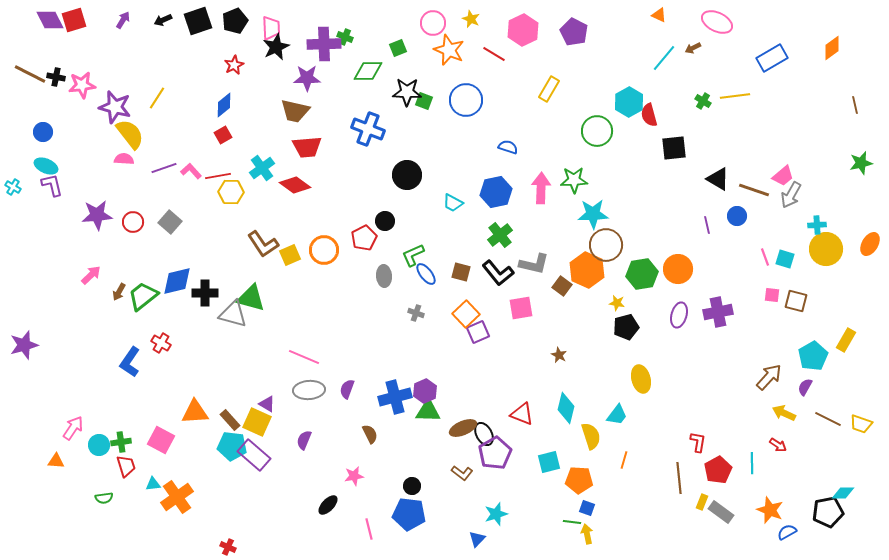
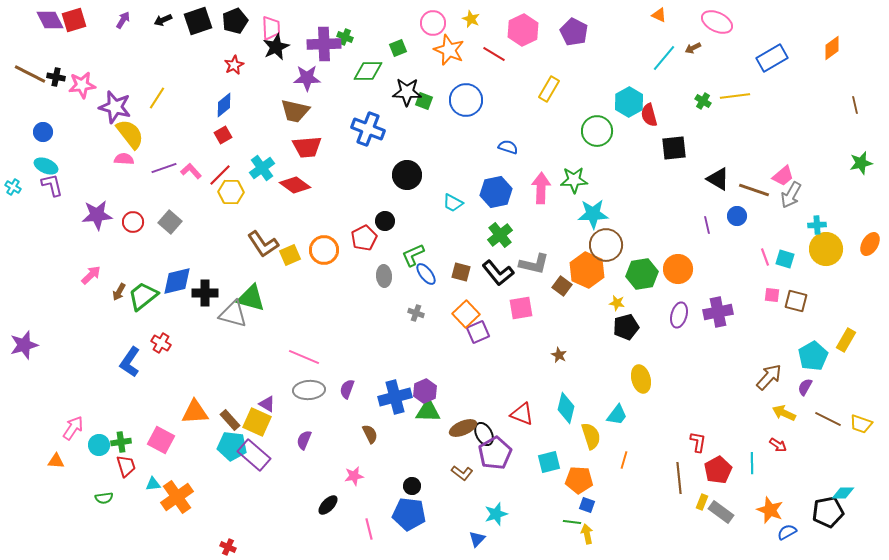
red line at (218, 176): moved 2 px right, 1 px up; rotated 35 degrees counterclockwise
blue square at (587, 508): moved 3 px up
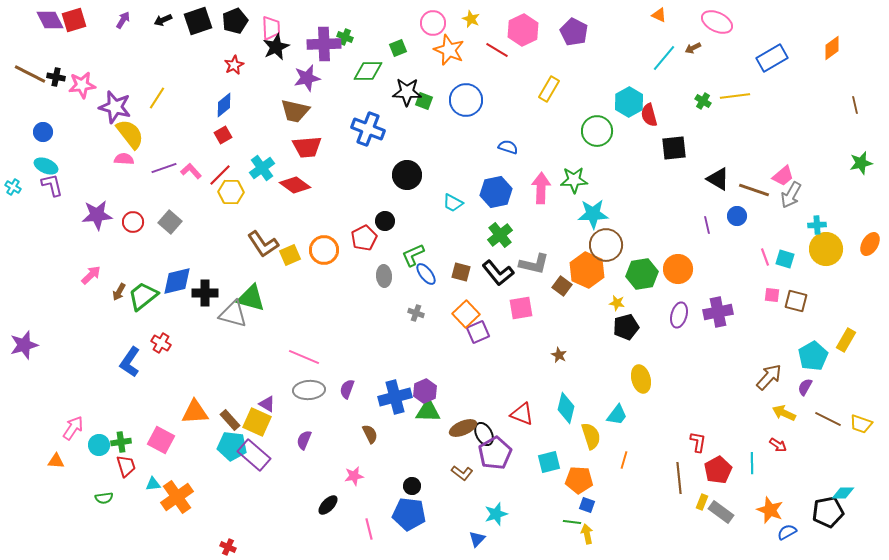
red line at (494, 54): moved 3 px right, 4 px up
purple star at (307, 78): rotated 12 degrees counterclockwise
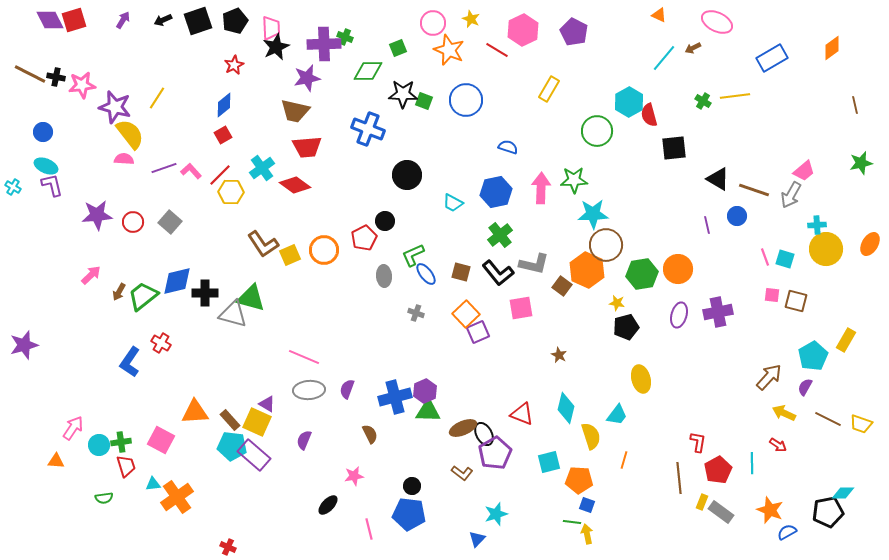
black star at (407, 92): moved 4 px left, 2 px down
pink trapezoid at (783, 176): moved 21 px right, 5 px up
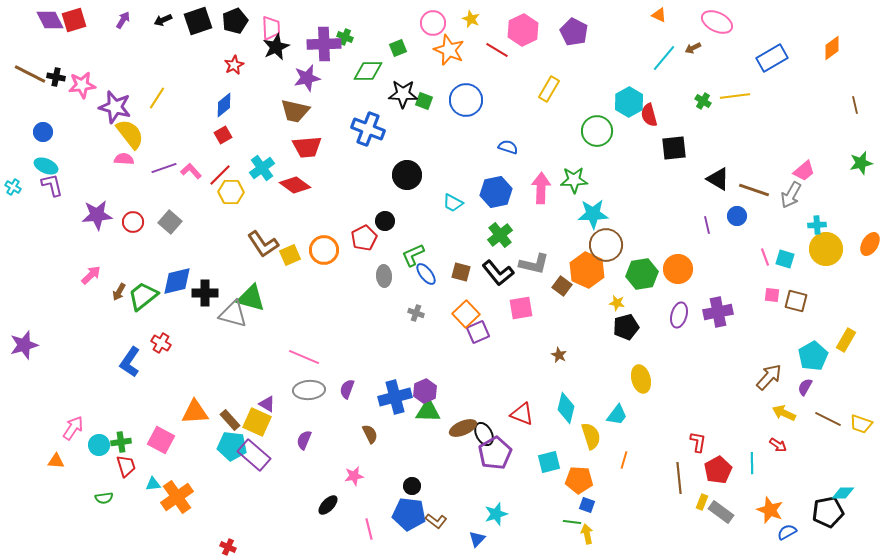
brown L-shape at (462, 473): moved 26 px left, 48 px down
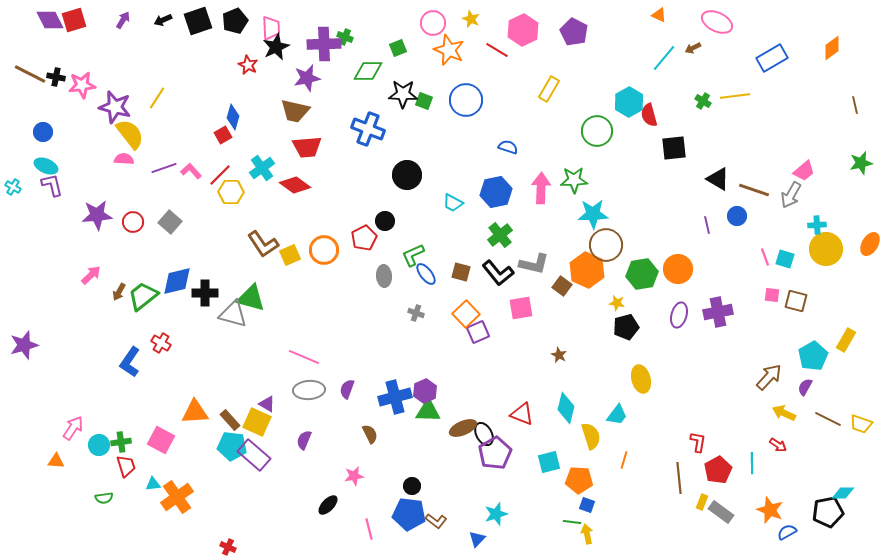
red star at (234, 65): moved 14 px right; rotated 18 degrees counterclockwise
blue diamond at (224, 105): moved 9 px right, 12 px down; rotated 35 degrees counterclockwise
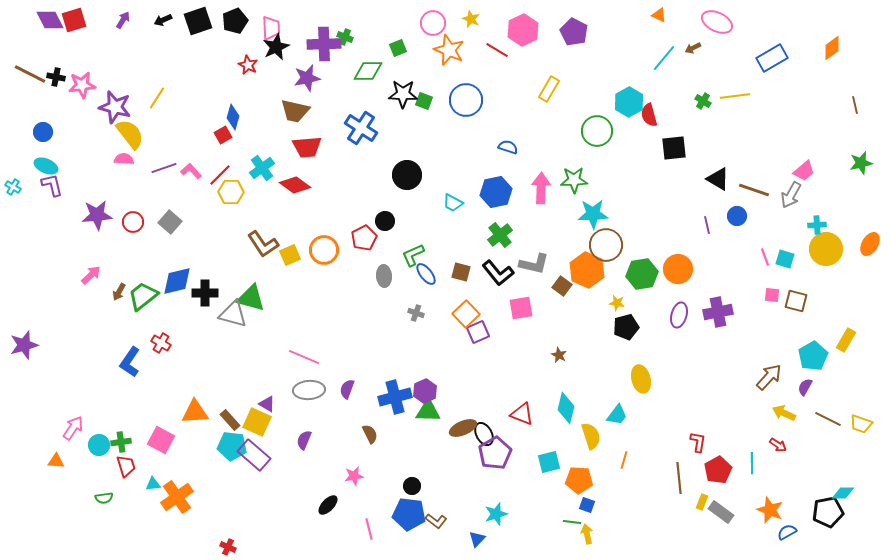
blue cross at (368, 129): moved 7 px left, 1 px up; rotated 12 degrees clockwise
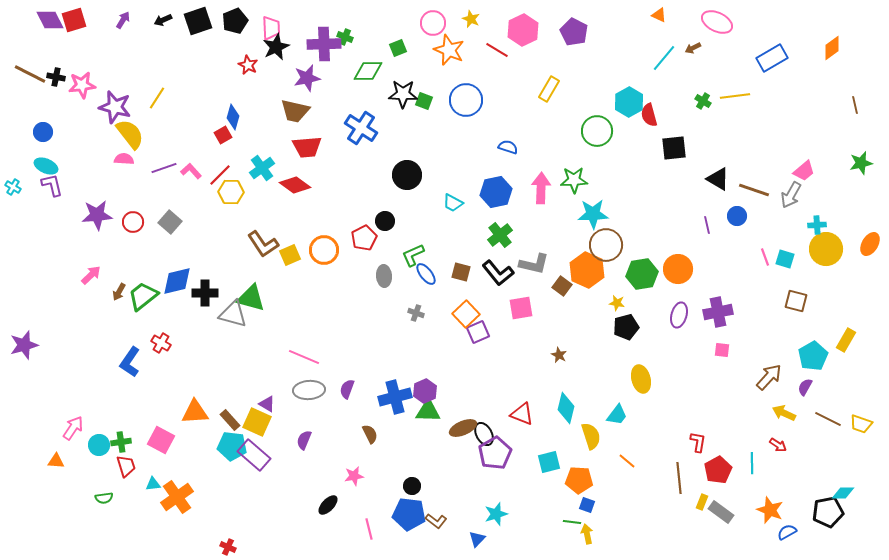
pink square at (772, 295): moved 50 px left, 55 px down
orange line at (624, 460): moved 3 px right, 1 px down; rotated 66 degrees counterclockwise
